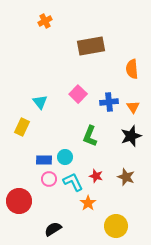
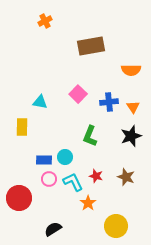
orange semicircle: moved 1 px left, 1 px down; rotated 84 degrees counterclockwise
cyan triangle: rotated 42 degrees counterclockwise
yellow rectangle: rotated 24 degrees counterclockwise
red circle: moved 3 px up
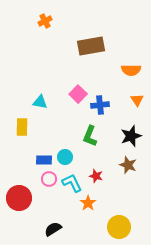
blue cross: moved 9 px left, 3 px down
orange triangle: moved 4 px right, 7 px up
brown star: moved 2 px right, 12 px up
cyan L-shape: moved 1 px left, 1 px down
yellow circle: moved 3 px right, 1 px down
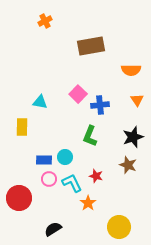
black star: moved 2 px right, 1 px down
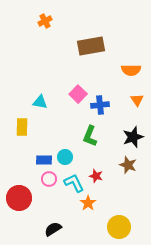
cyan L-shape: moved 2 px right
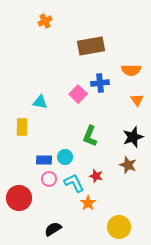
blue cross: moved 22 px up
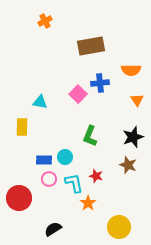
cyan L-shape: rotated 15 degrees clockwise
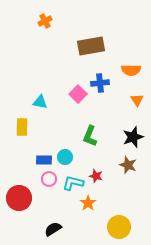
cyan L-shape: moved 1 px left; rotated 65 degrees counterclockwise
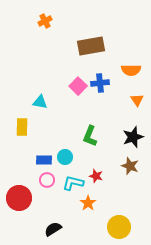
pink square: moved 8 px up
brown star: moved 2 px right, 1 px down
pink circle: moved 2 px left, 1 px down
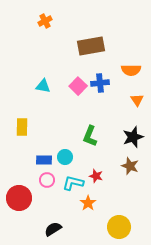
cyan triangle: moved 3 px right, 16 px up
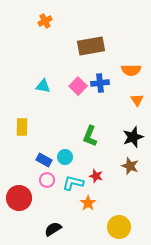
blue rectangle: rotated 28 degrees clockwise
